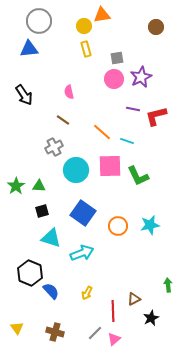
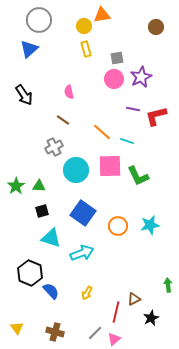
gray circle: moved 1 px up
blue triangle: rotated 36 degrees counterclockwise
red line: moved 3 px right, 1 px down; rotated 15 degrees clockwise
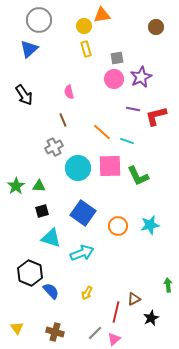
brown line: rotated 32 degrees clockwise
cyan circle: moved 2 px right, 2 px up
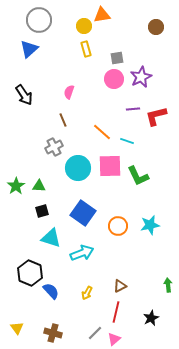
pink semicircle: rotated 32 degrees clockwise
purple line: rotated 16 degrees counterclockwise
brown triangle: moved 14 px left, 13 px up
brown cross: moved 2 px left, 1 px down
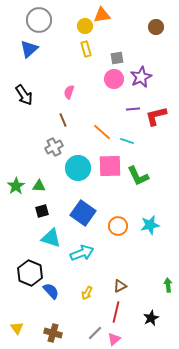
yellow circle: moved 1 px right
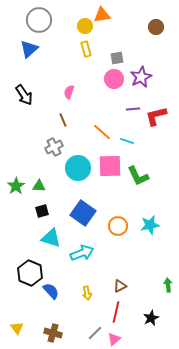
yellow arrow: rotated 40 degrees counterclockwise
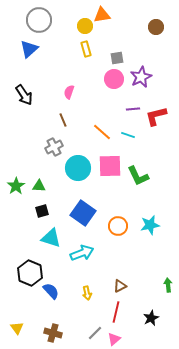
cyan line: moved 1 px right, 6 px up
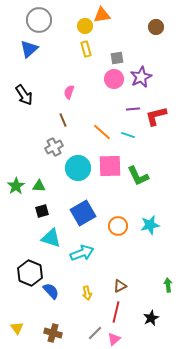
blue square: rotated 25 degrees clockwise
